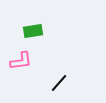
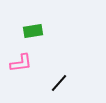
pink L-shape: moved 2 px down
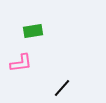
black line: moved 3 px right, 5 px down
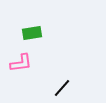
green rectangle: moved 1 px left, 2 px down
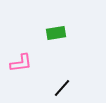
green rectangle: moved 24 px right
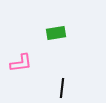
black line: rotated 36 degrees counterclockwise
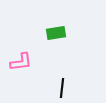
pink L-shape: moved 1 px up
